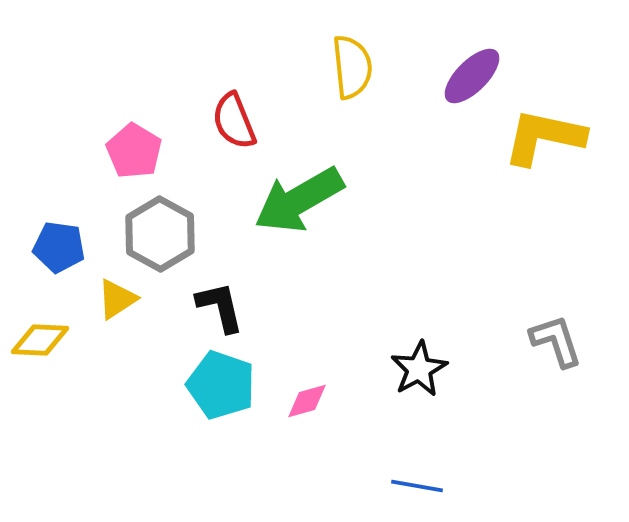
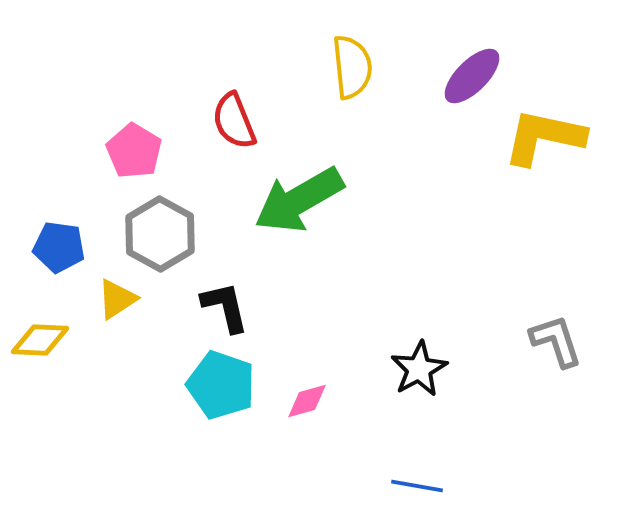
black L-shape: moved 5 px right
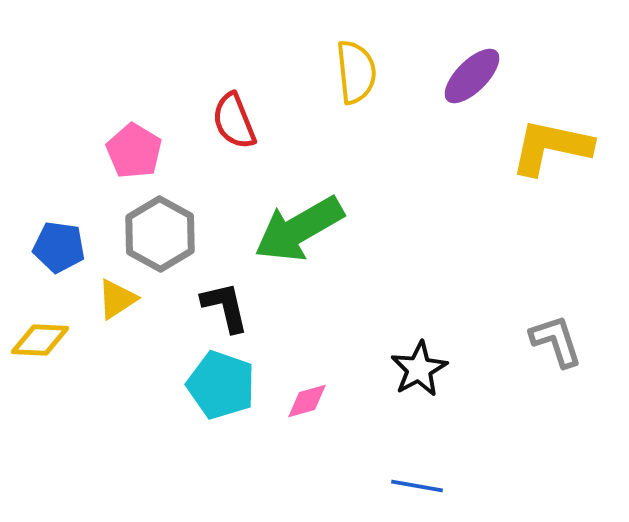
yellow semicircle: moved 4 px right, 5 px down
yellow L-shape: moved 7 px right, 10 px down
green arrow: moved 29 px down
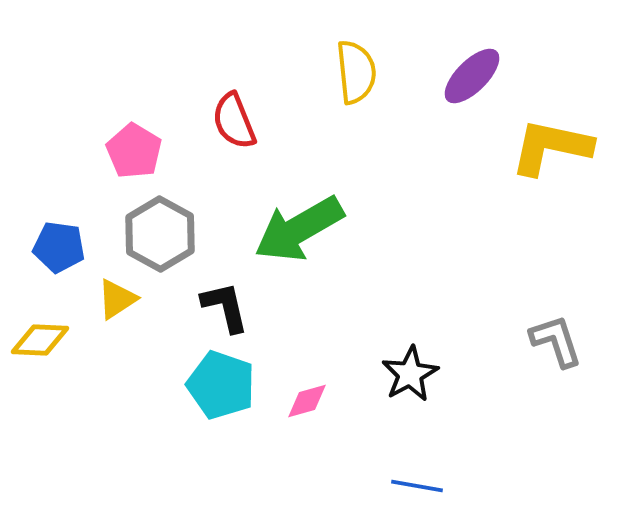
black star: moved 9 px left, 5 px down
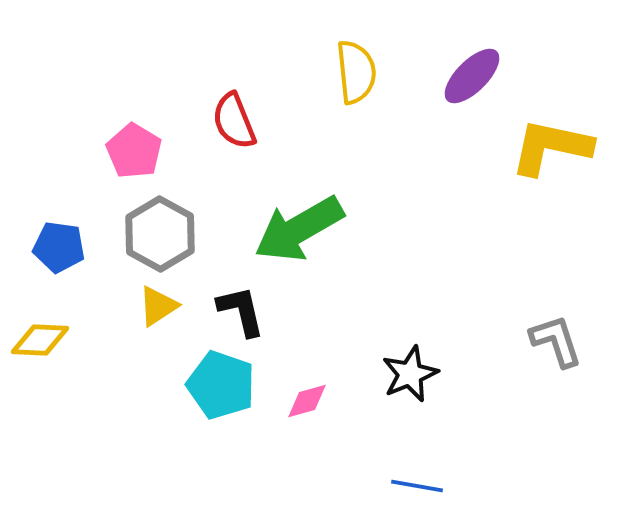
yellow triangle: moved 41 px right, 7 px down
black L-shape: moved 16 px right, 4 px down
black star: rotated 6 degrees clockwise
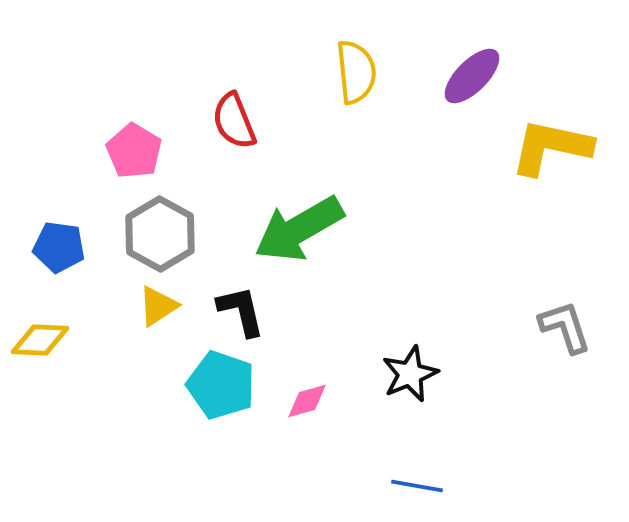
gray L-shape: moved 9 px right, 14 px up
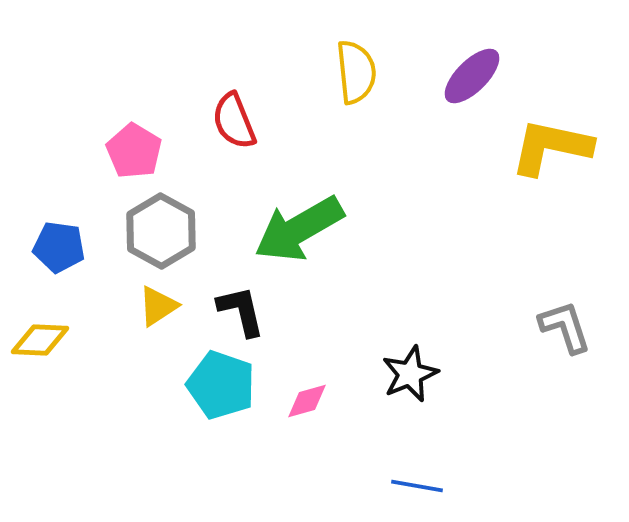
gray hexagon: moved 1 px right, 3 px up
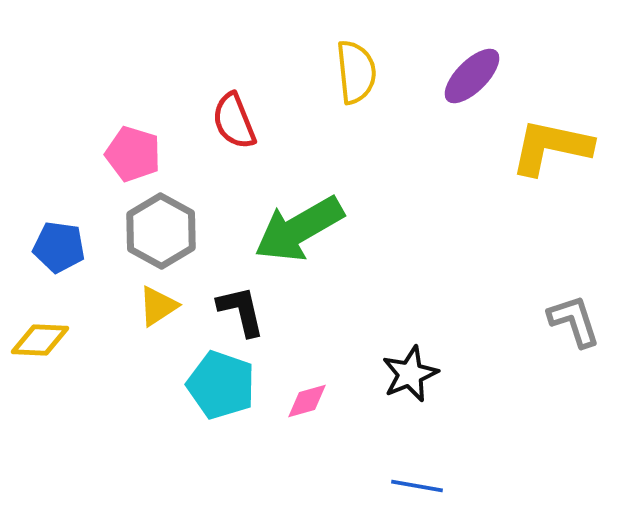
pink pentagon: moved 1 px left, 3 px down; rotated 14 degrees counterclockwise
gray L-shape: moved 9 px right, 6 px up
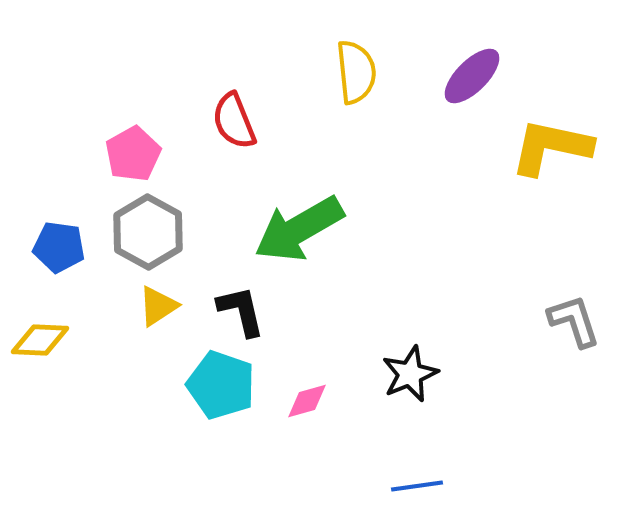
pink pentagon: rotated 26 degrees clockwise
gray hexagon: moved 13 px left, 1 px down
blue line: rotated 18 degrees counterclockwise
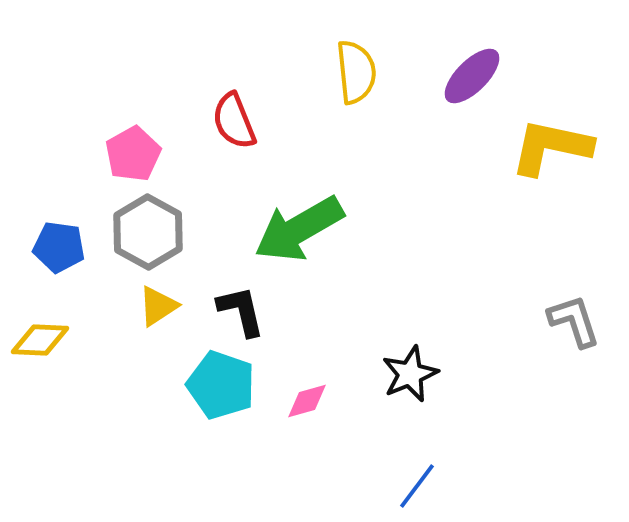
blue line: rotated 45 degrees counterclockwise
